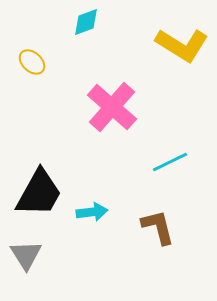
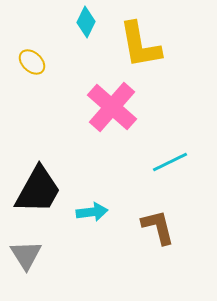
cyan diamond: rotated 44 degrees counterclockwise
yellow L-shape: moved 42 px left; rotated 48 degrees clockwise
black trapezoid: moved 1 px left, 3 px up
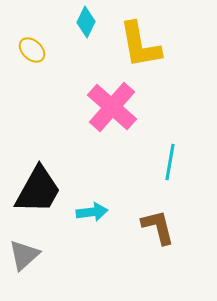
yellow ellipse: moved 12 px up
cyan line: rotated 54 degrees counterclockwise
gray triangle: moved 2 px left; rotated 20 degrees clockwise
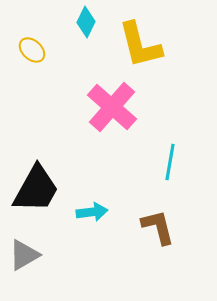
yellow L-shape: rotated 4 degrees counterclockwise
black trapezoid: moved 2 px left, 1 px up
gray triangle: rotated 12 degrees clockwise
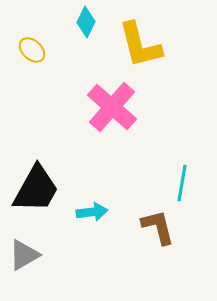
cyan line: moved 12 px right, 21 px down
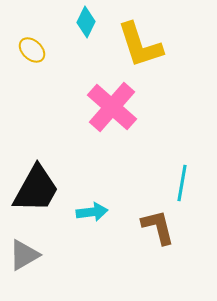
yellow L-shape: rotated 4 degrees counterclockwise
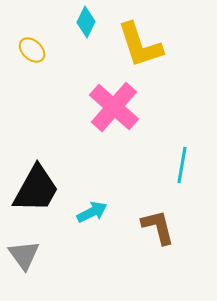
pink cross: moved 2 px right
cyan line: moved 18 px up
cyan arrow: rotated 20 degrees counterclockwise
gray triangle: rotated 36 degrees counterclockwise
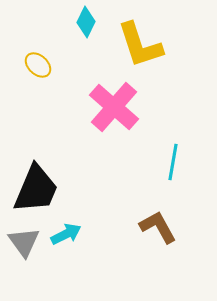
yellow ellipse: moved 6 px right, 15 px down
cyan line: moved 9 px left, 3 px up
black trapezoid: rotated 6 degrees counterclockwise
cyan arrow: moved 26 px left, 22 px down
brown L-shape: rotated 15 degrees counterclockwise
gray triangle: moved 13 px up
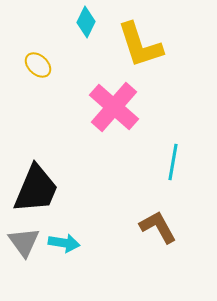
cyan arrow: moved 2 px left, 9 px down; rotated 36 degrees clockwise
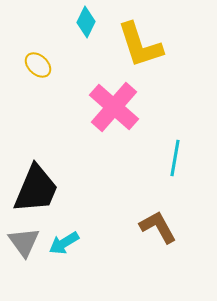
cyan line: moved 2 px right, 4 px up
cyan arrow: rotated 140 degrees clockwise
